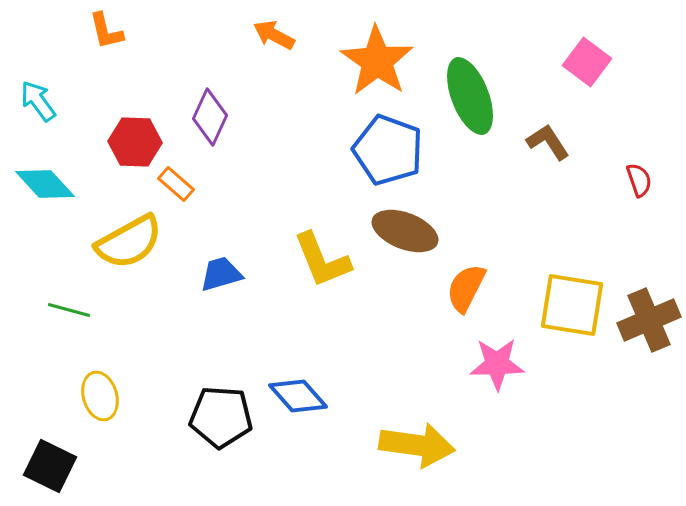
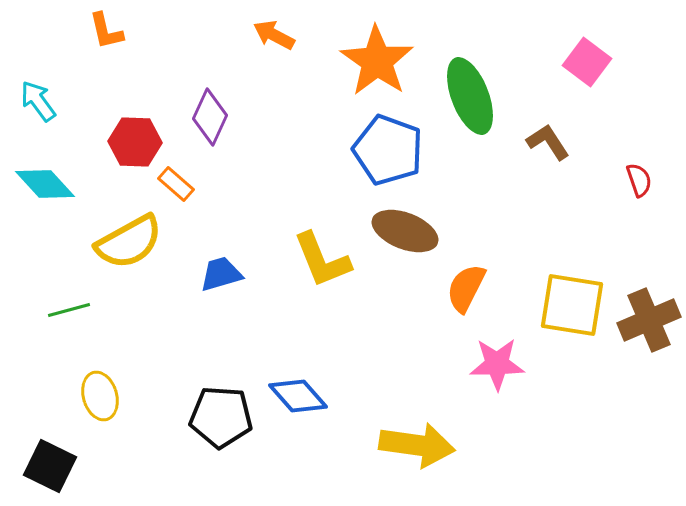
green line: rotated 30 degrees counterclockwise
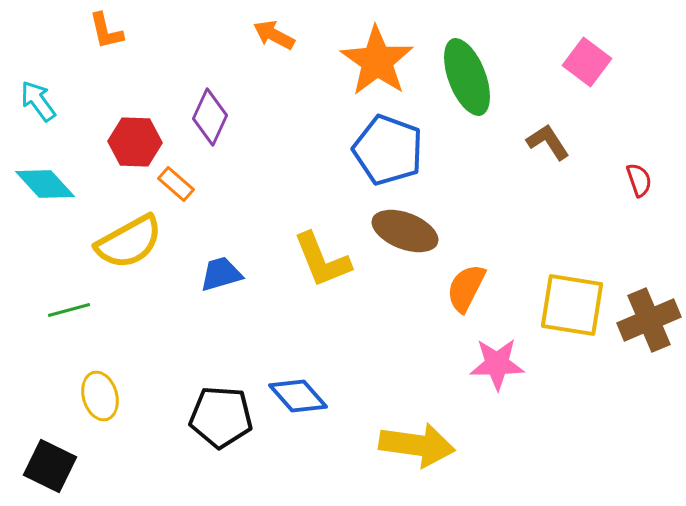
green ellipse: moved 3 px left, 19 px up
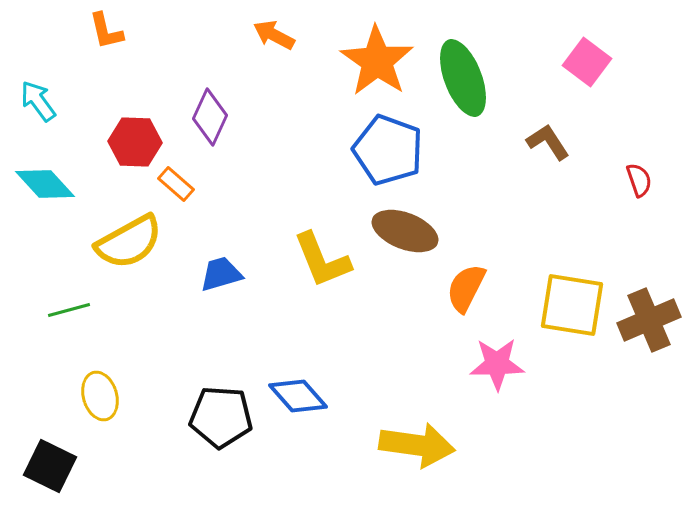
green ellipse: moved 4 px left, 1 px down
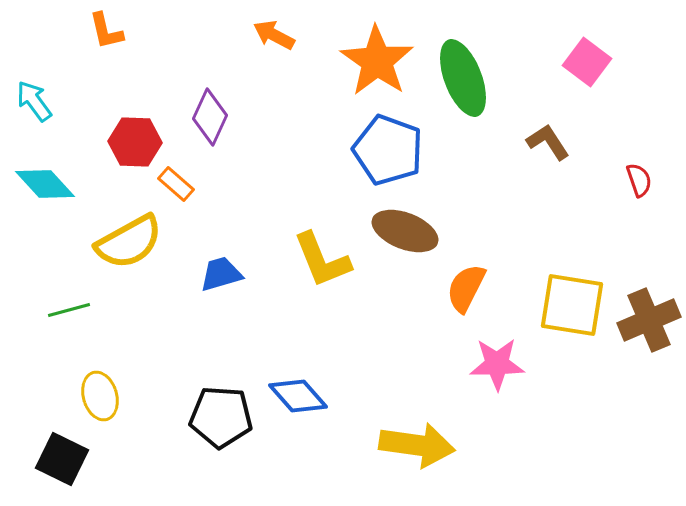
cyan arrow: moved 4 px left
black square: moved 12 px right, 7 px up
